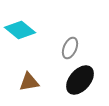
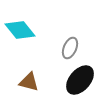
cyan diamond: rotated 12 degrees clockwise
brown triangle: rotated 25 degrees clockwise
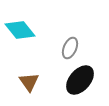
brown triangle: rotated 40 degrees clockwise
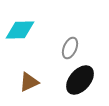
cyan diamond: rotated 52 degrees counterclockwise
brown triangle: rotated 40 degrees clockwise
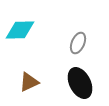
gray ellipse: moved 8 px right, 5 px up
black ellipse: moved 3 px down; rotated 68 degrees counterclockwise
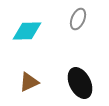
cyan diamond: moved 7 px right, 1 px down
gray ellipse: moved 24 px up
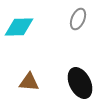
cyan diamond: moved 8 px left, 4 px up
brown triangle: rotated 30 degrees clockwise
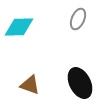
brown triangle: moved 1 px right, 3 px down; rotated 15 degrees clockwise
